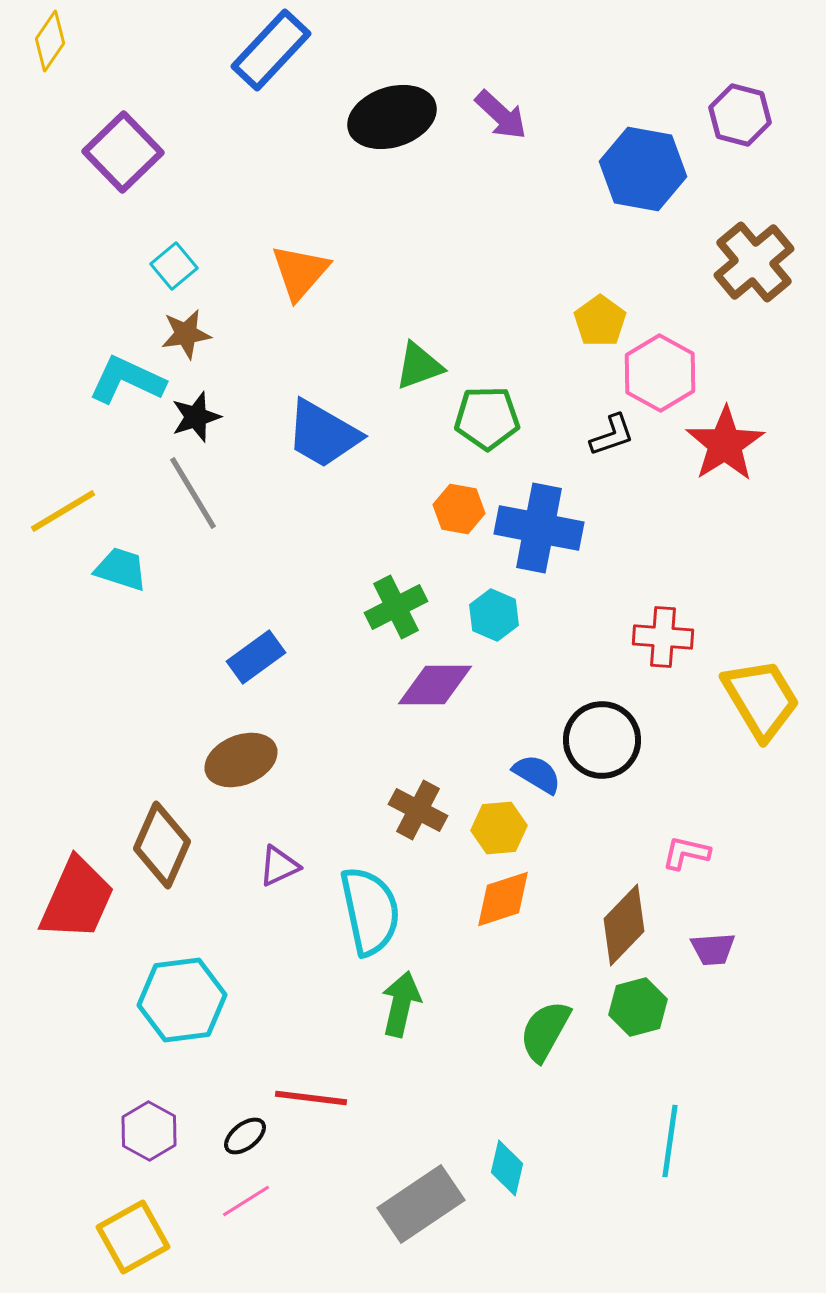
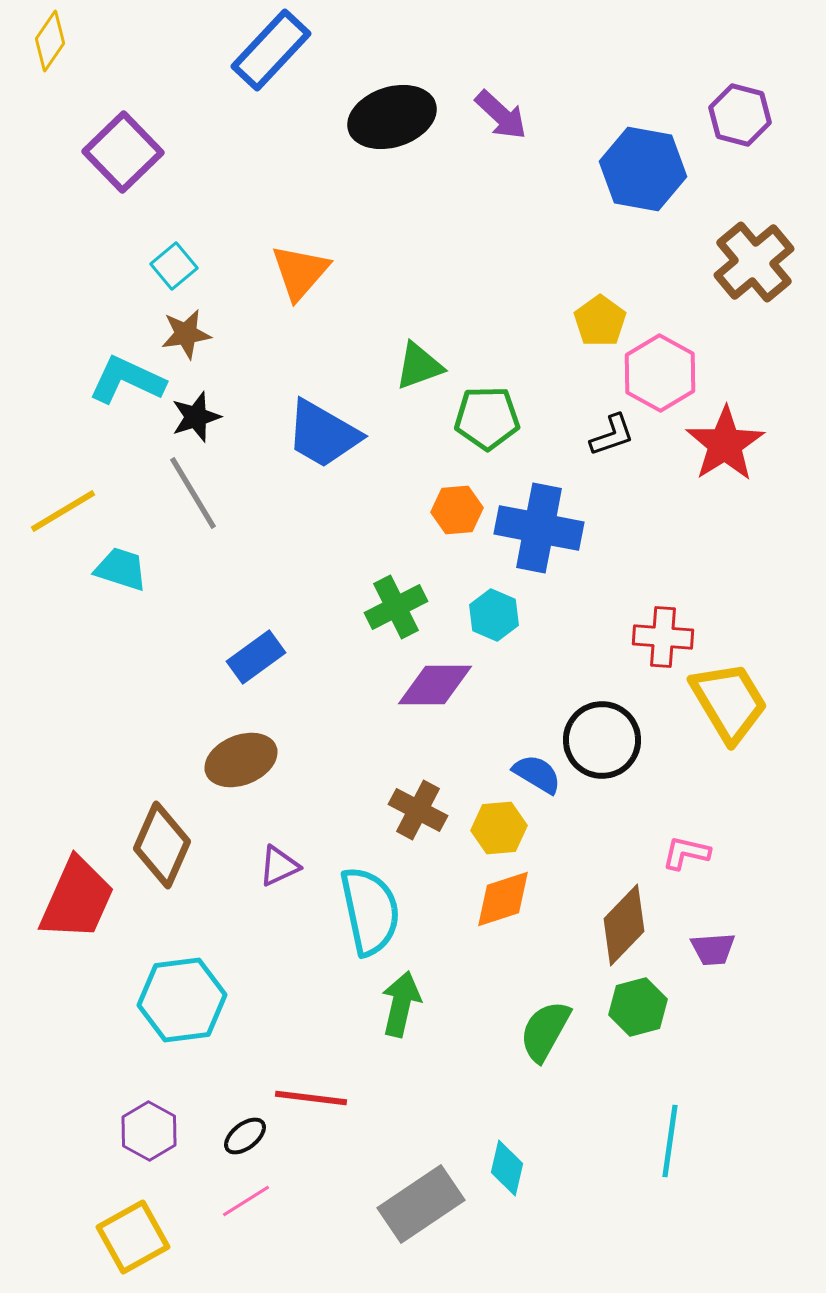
orange hexagon at (459, 509): moved 2 px left, 1 px down; rotated 15 degrees counterclockwise
yellow trapezoid at (761, 699): moved 32 px left, 3 px down
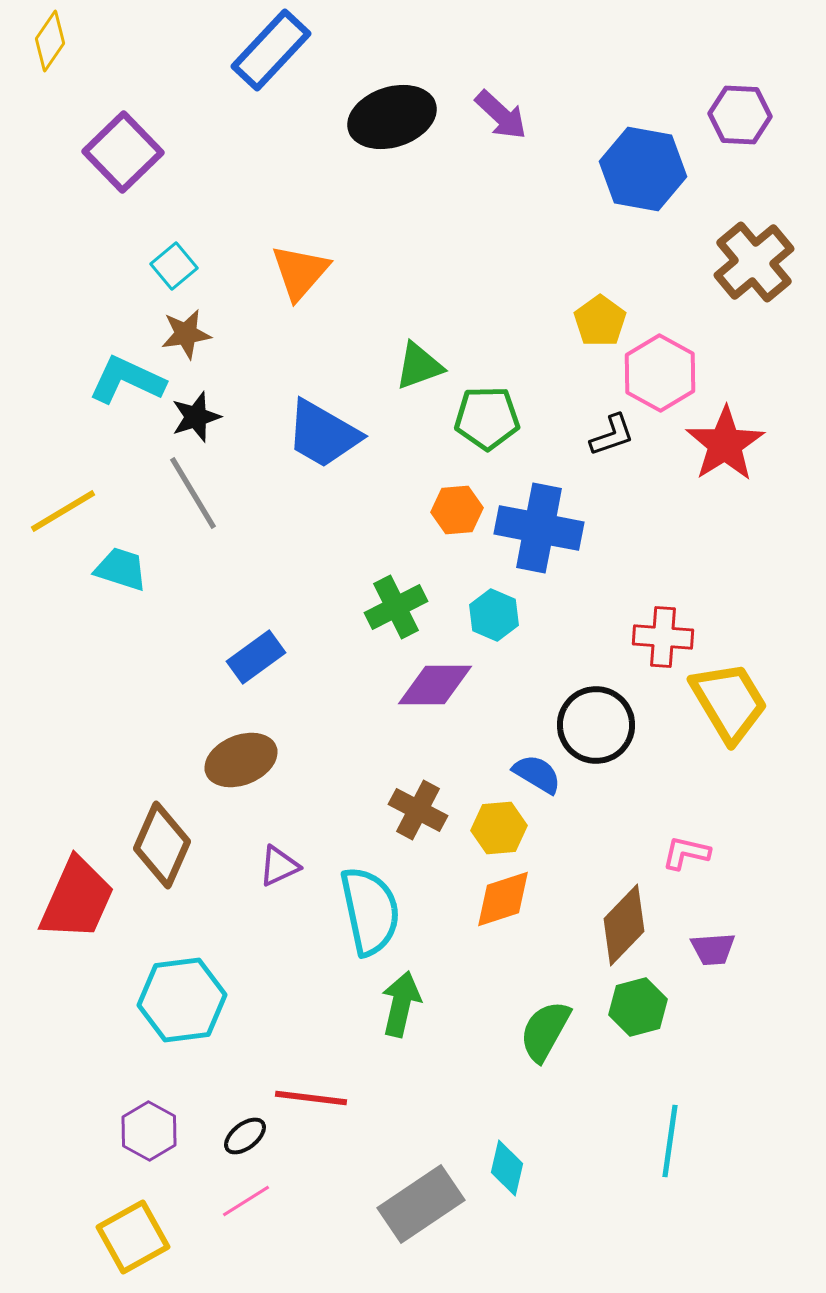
purple hexagon at (740, 115): rotated 12 degrees counterclockwise
black circle at (602, 740): moved 6 px left, 15 px up
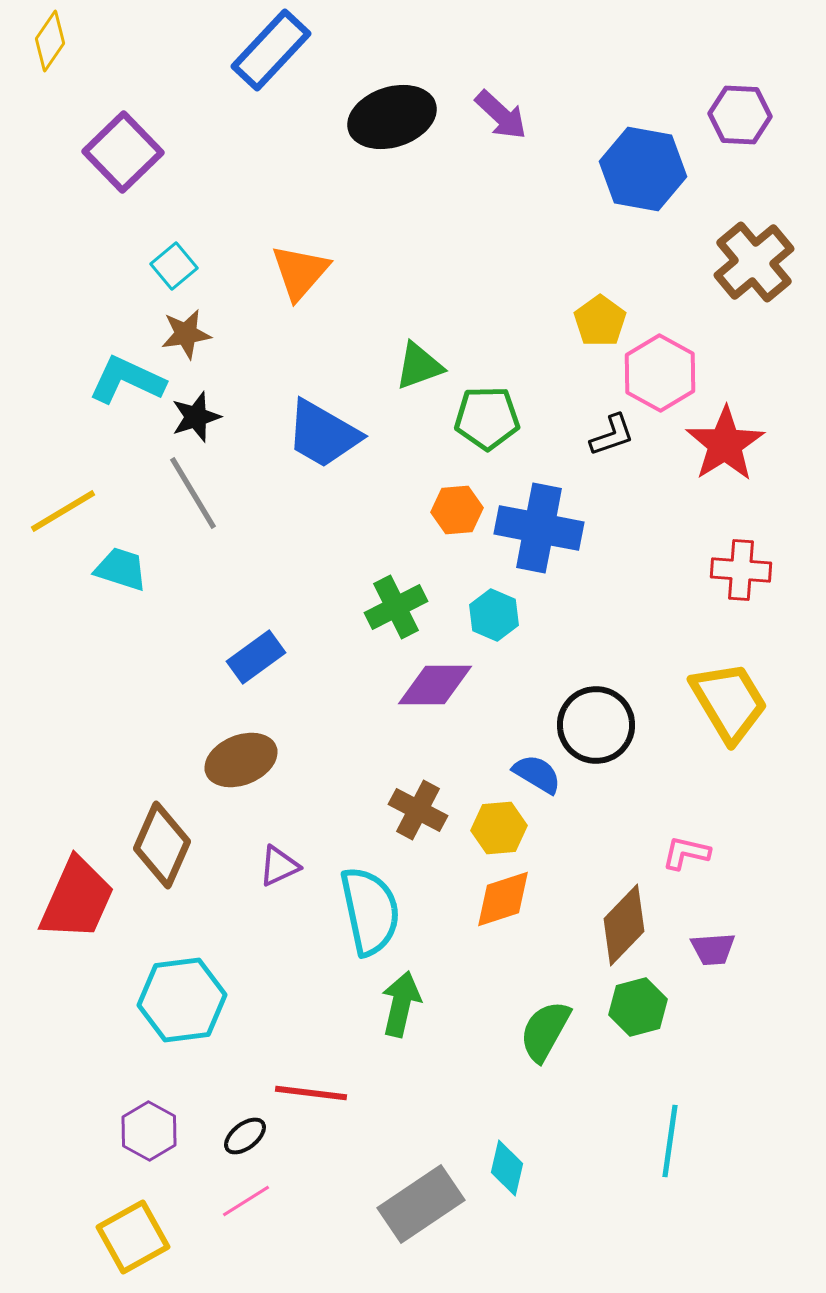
red cross at (663, 637): moved 78 px right, 67 px up
red line at (311, 1098): moved 5 px up
